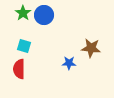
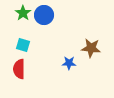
cyan square: moved 1 px left, 1 px up
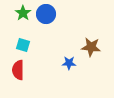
blue circle: moved 2 px right, 1 px up
brown star: moved 1 px up
red semicircle: moved 1 px left, 1 px down
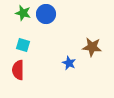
green star: rotated 21 degrees counterclockwise
brown star: moved 1 px right
blue star: rotated 24 degrees clockwise
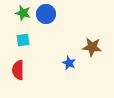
cyan square: moved 5 px up; rotated 24 degrees counterclockwise
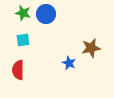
brown star: moved 1 px left, 1 px down; rotated 18 degrees counterclockwise
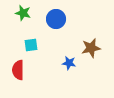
blue circle: moved 10 px right, 5 px down
cyan square: moved 8 px right, 5 px down
blue star: rotated 16 degrees counterclockwise
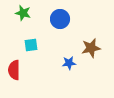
blue circle: moved 4 px right
blue star: rotated 16 degrees counterclockwise
red semicircle: moved 4 px left
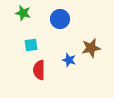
blue star: moved 3 px up; rotated 24 degrees clockwise
red semicircle: moved 25 px right
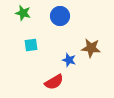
blue circle: moved 3 px up
brown star: rotated 18 degrees clockwise
red semicircle: moved 15 px right, 12 px down; rotated 120 degrees counterclockwise
